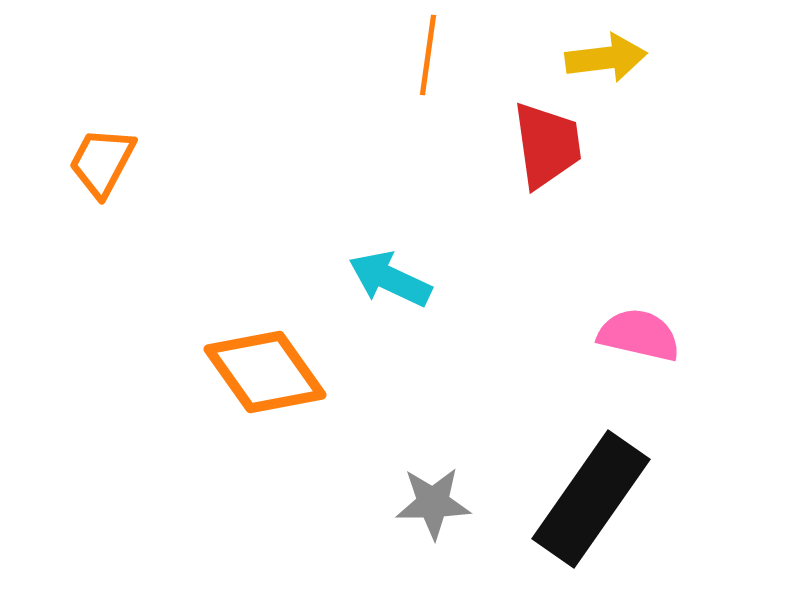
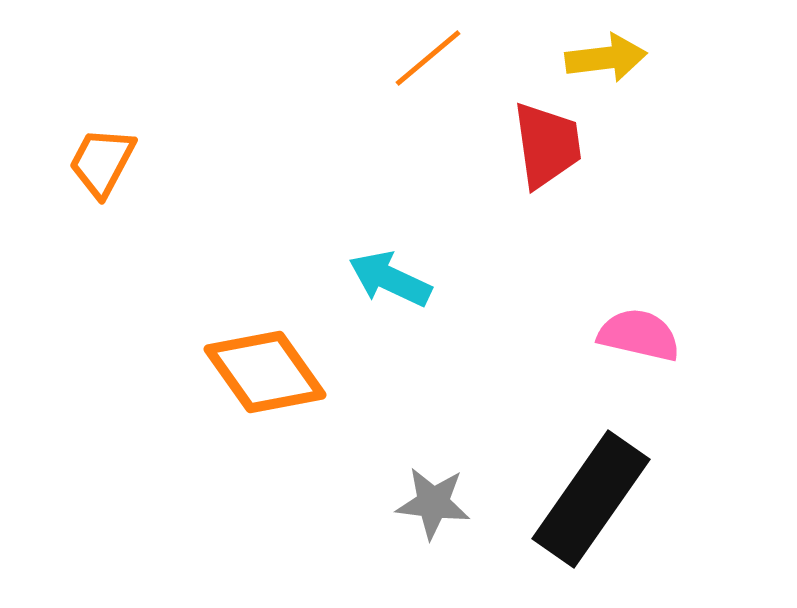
orange line: moved 3 px down; rotated 42 degrees clockwise
gray star: rotated 8 degrees clockwise
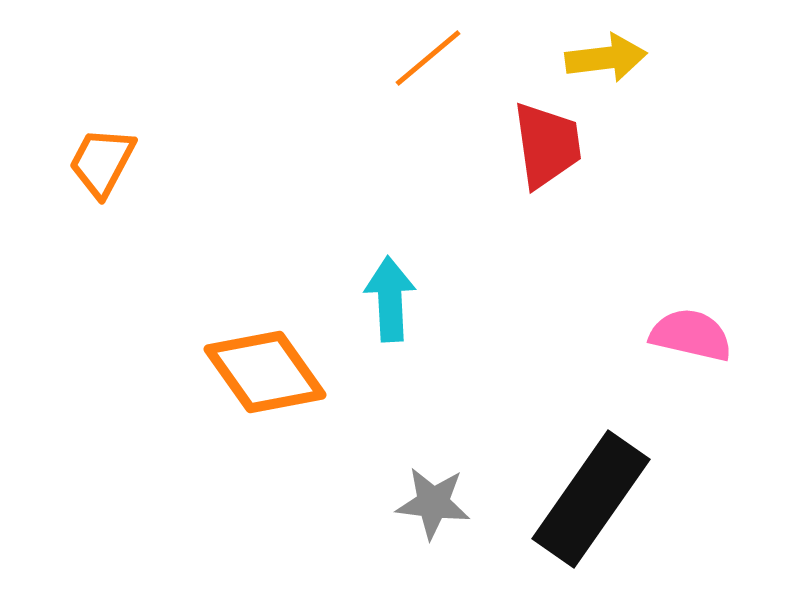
cyan arrow: moved 20 px down; rotated 62 degrees clockwise
pink semicircle: moved 52 px right
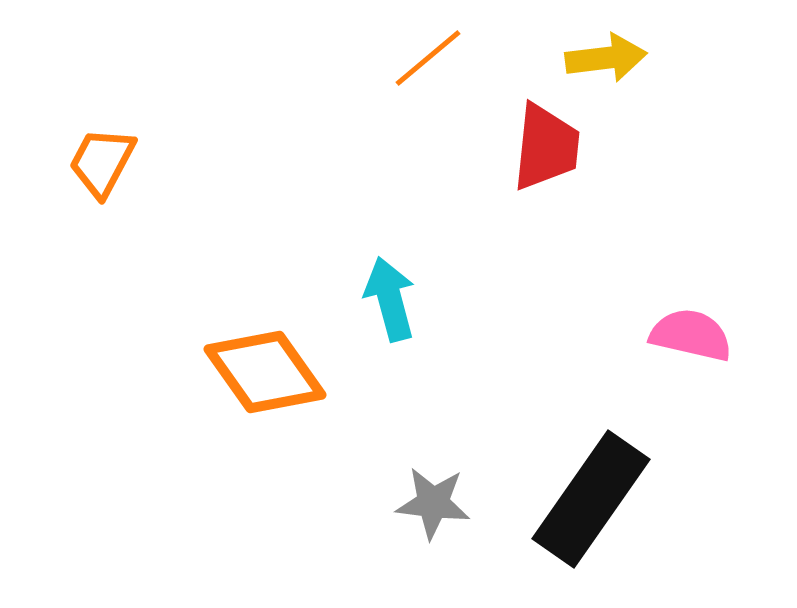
red trapezoid: moved 1 px left, 2 px down; rotated 14 degrees clockwise
cyan arrow: rotated 12 degrees counterclockwise
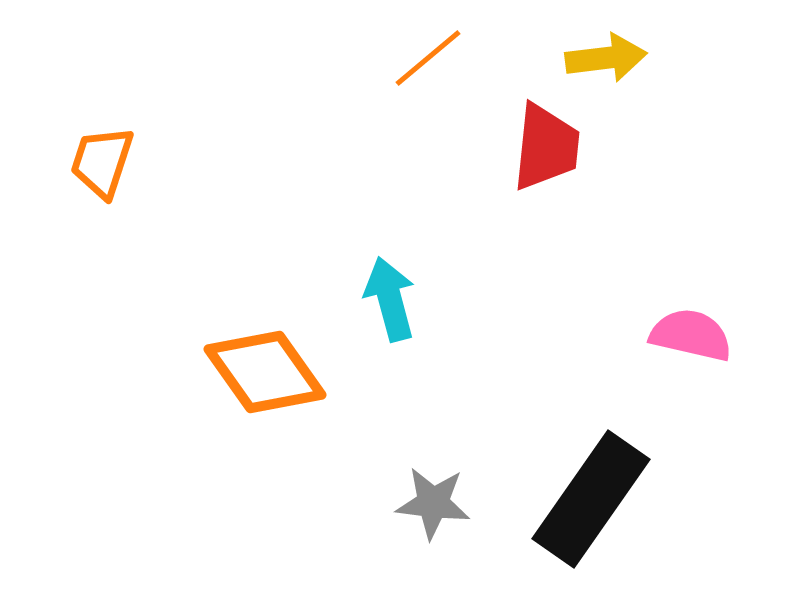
orange trapezoid: rotated 10 degrees counterclockwise
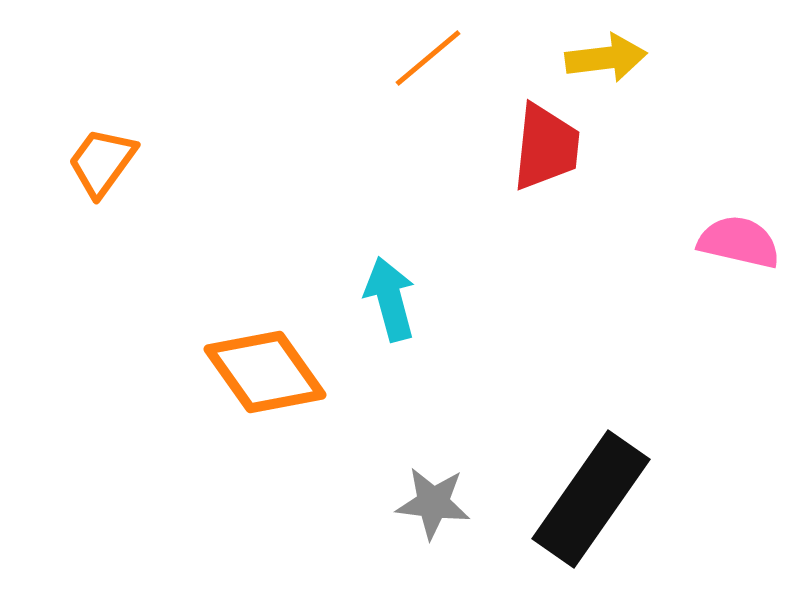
orange trapezoid: rotated 18 degrees clockwise
pink semicircle: moved 48 px right, 93 px up
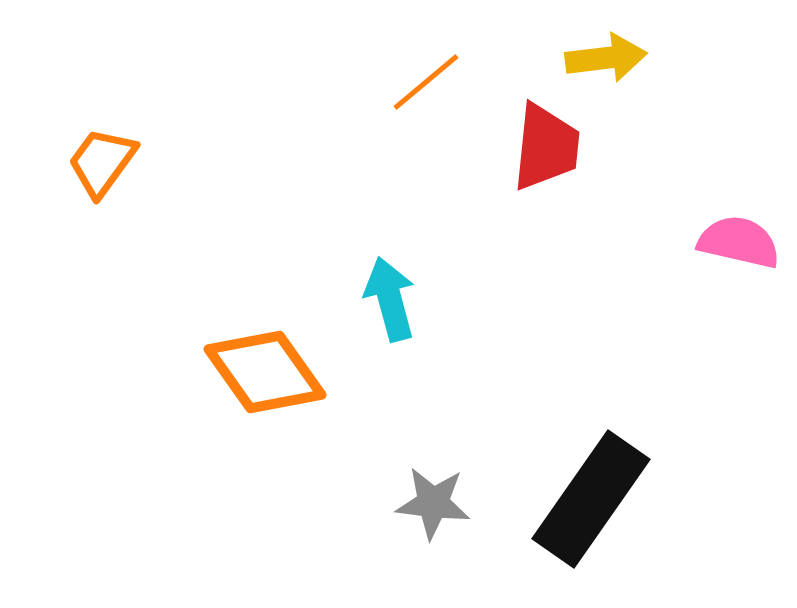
orange line: moved 2 px left, 24 px down
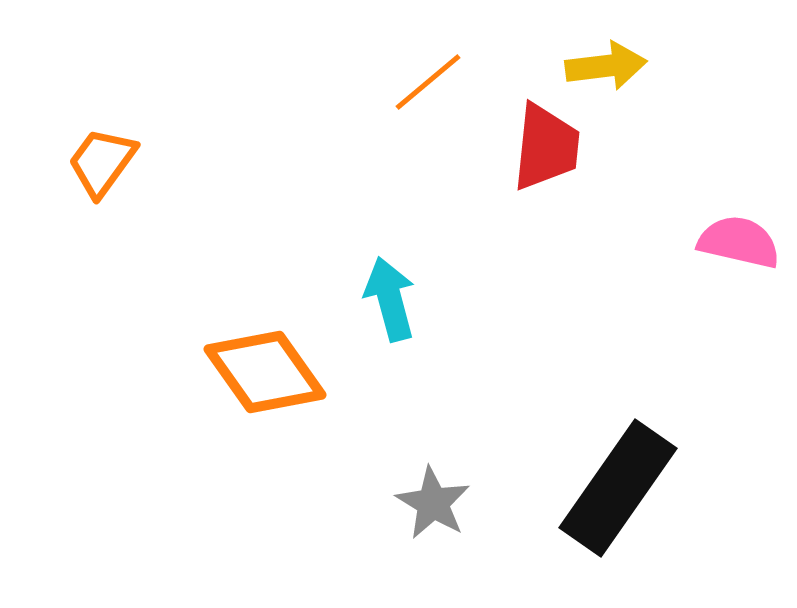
yellow arrow: moved 8 px down
orange line: moved 2 px right
black rectangle: moved 27 px right, 11 px up
gray star: rotated 24 degrees clockwise
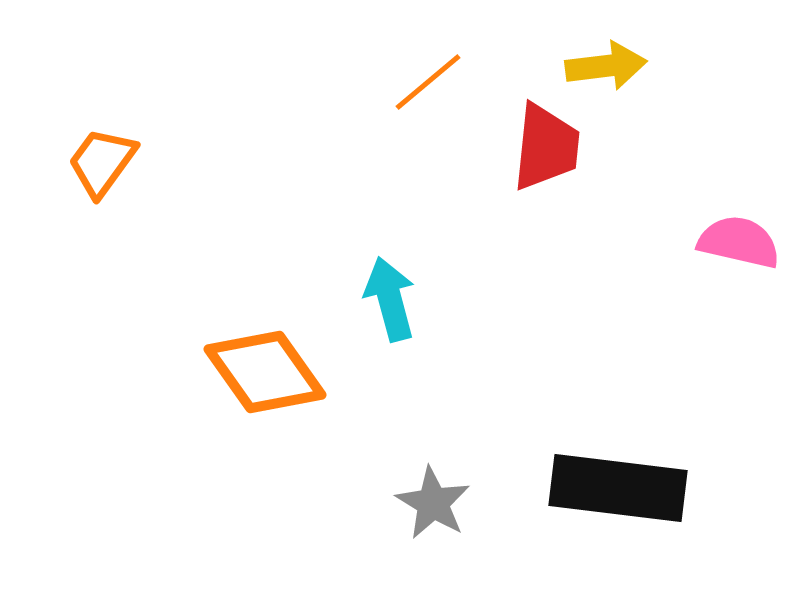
black rectangle: rotated 62 degrees clockwise
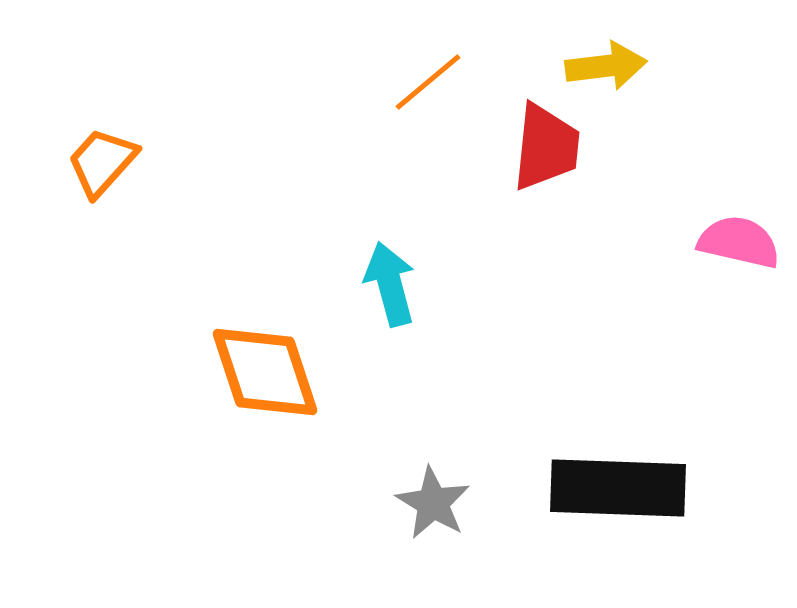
orange trapezoid: rotated 6 degrees clockwise
cyan arrow: moved 15 px up
orange diamond: rotated 17 degrees clockwise
black rectangle: rotated 5 degrees counterclockwise
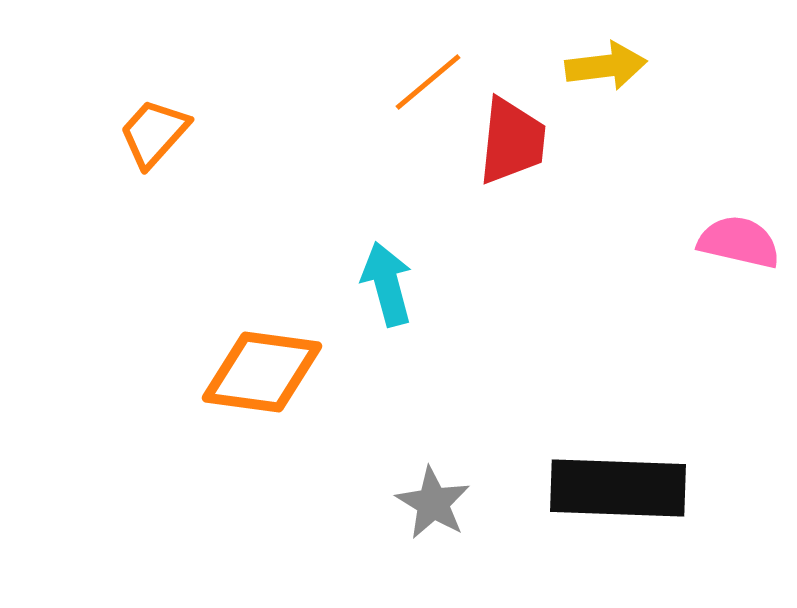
red trapezoid: moved 34 px left, 6 px up
orange trapezoid: moved 52 px right, 29 px up
cyan arrow: moved 3 px left
orange diamond: moved 3 px left; rotated 64 degrees counterclockwise
